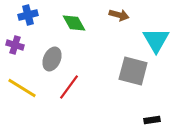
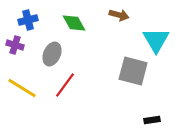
blue cross: moved 5 px down
gray ellipse: moved 5 px up
red line: moved 4 px left, 2 px up
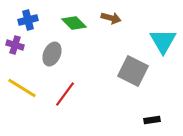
brown arrow: moved 8 px left, 3 px down
green diamond: rotated 15 degrees counterclockwise
cyan triangle: moved 7 px right, 1 px down
gray square: rotated 12 degrees clockwise
red line: moved 9 px down
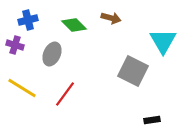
green diamond: moved 2 px down
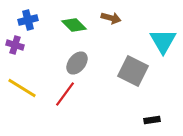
gray ellipse: moved 25 px right, 9 px down; rotated 15 degrees clockwise
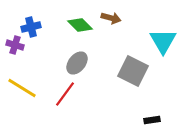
blue cross: moved 3 px right, 7 px down
green diamond: moved 6 px right
